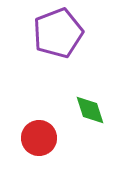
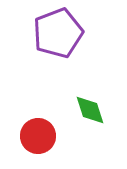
red circle: moved 1 px left, 2 px up
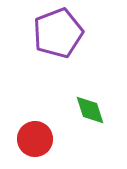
red circle: moved 3 px left, 3 px down
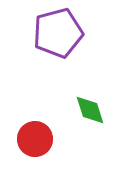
purple pentagon: rotated 6 degrees clockwise
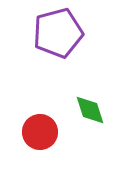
red circle: moved 5 px right, 7 px up
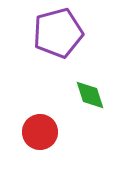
green diamond: moved 15 px up
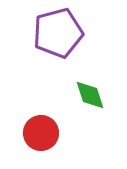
red circle: moved 1 px right, 1 px down
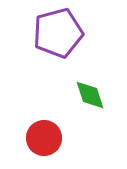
red circle: moved 3 px right, 5 px down
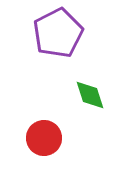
purple pentagon: rotated 12 degrees counterclockwise
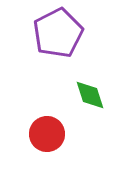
red circle: moved 3 px right, 4 px up
